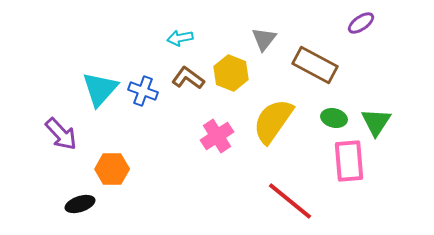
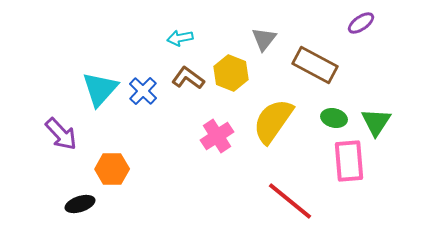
blue cross: rotated 24 degrees clockwise
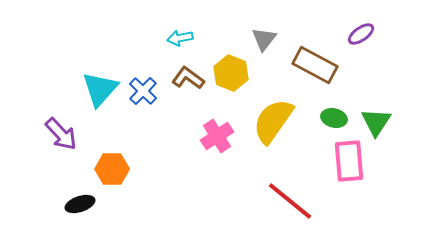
purple ellipse: moved 11 px down
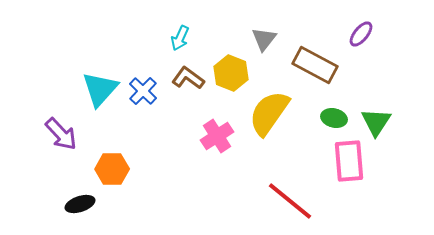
purple ellipse: rotated 16 degrees counterclockwise
cyan arrow: rotated 55 degrees counterclockwise
yellow semicircle: moved 4 px left, 8 px up
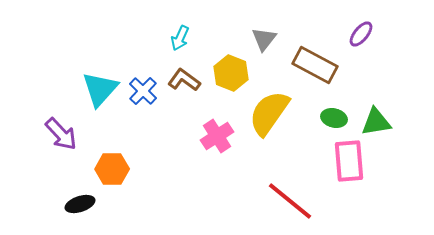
brown L-shape: moved 4 px left, 2 px down
green triangle: rotated 48 degrees clockwise
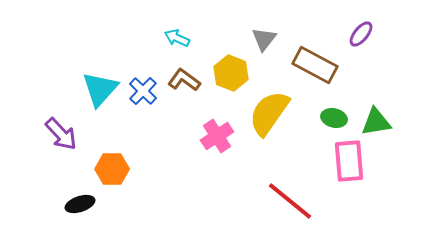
cyan arrow: moved 3 px left; rotated 90 degrees clockwise
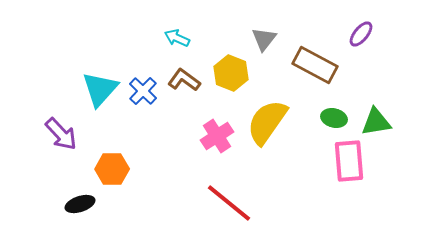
yellow semicircle: moved 2 px left, 9 px down
red line: moved 61 px left, 2 px down
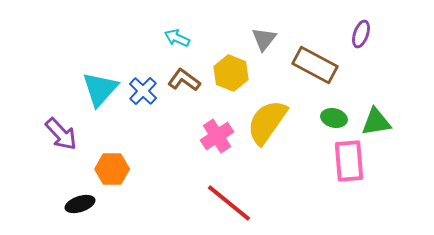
purple ellipse: rotated 20 degrees counterclockwise
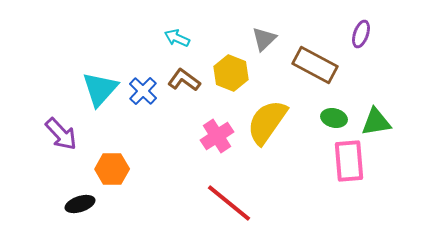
gray triangle: rotated 8 degrees clockwise
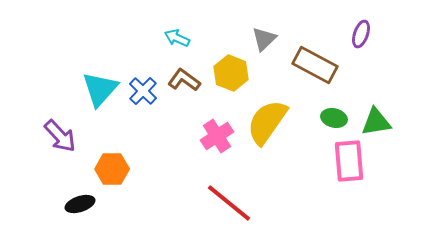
purple arrow: moved 1 px left, 2 px down
